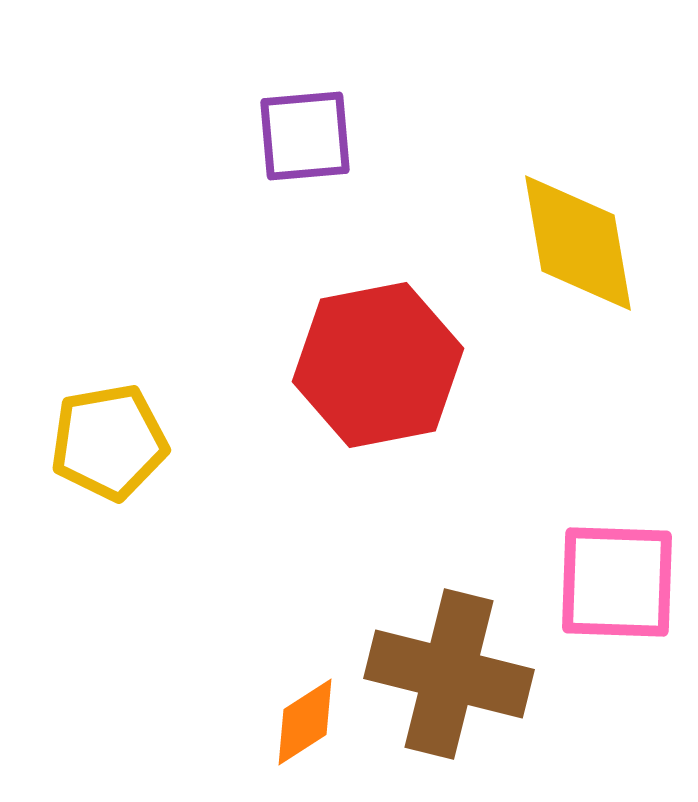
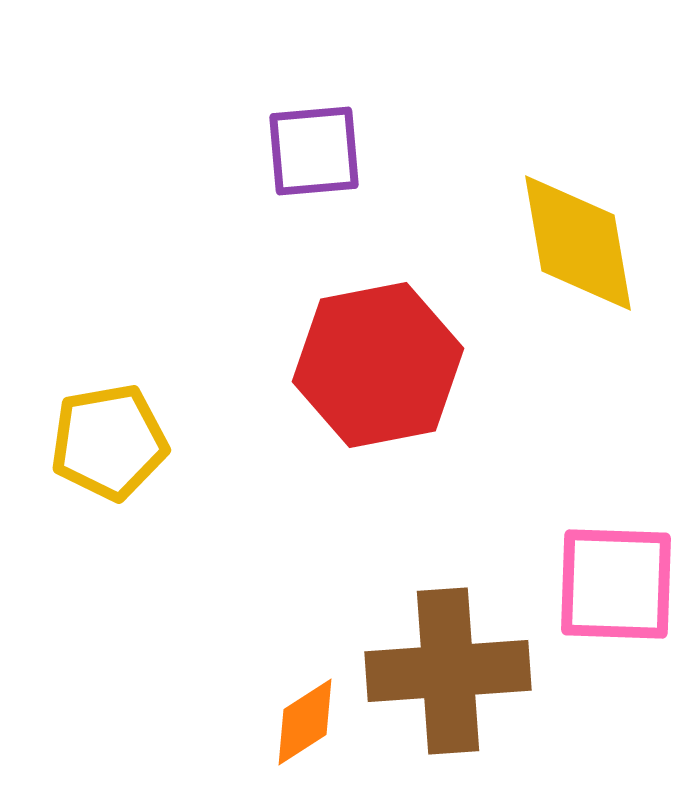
purple square: moved 9 px right, 15 px down
pink square: moved 1 px left, 2 px down
brown cross: moved 1 px left, 3 px up; rotated 18 degrees counterclockwise
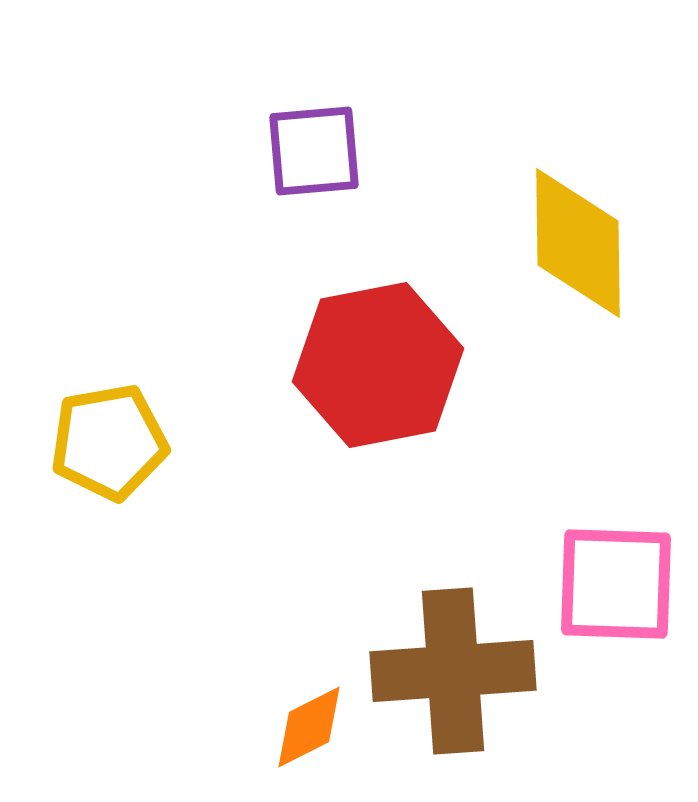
yellow diamond: rotated 9 degrees clockwise
brown cross: moved 5 px right
orange diamond: moved 4 px right, 5 px down; rotated 6 degrees clockwise
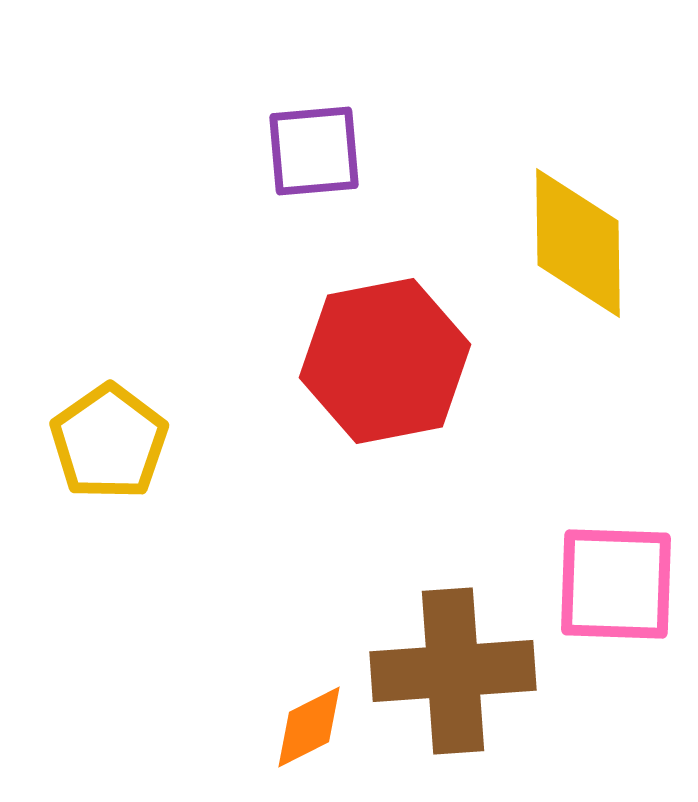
red hexagon: moved 7 px right, 4 px up
yellow pentagon: rotated 25 degrees counterclockwise
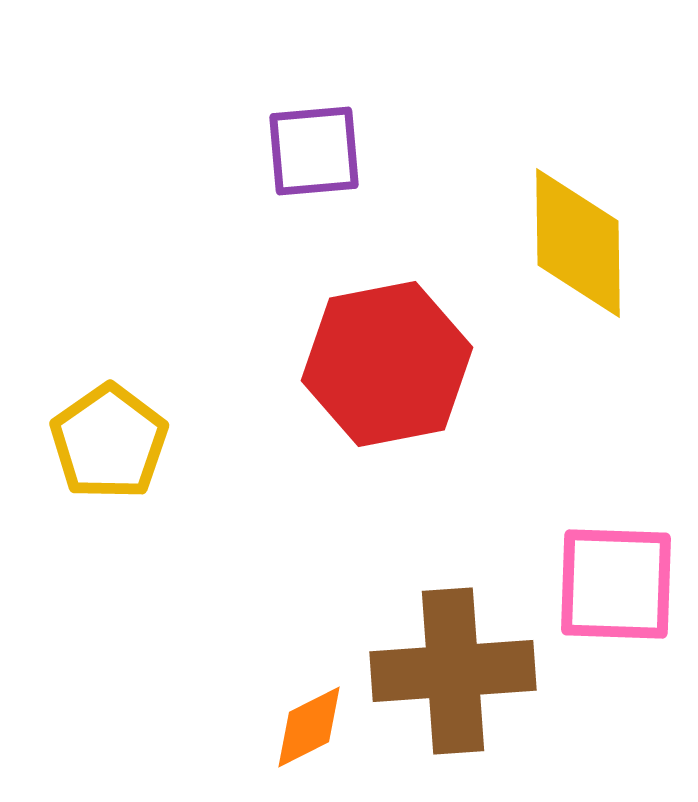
red hexagon: moved 2 px right, 3 px down
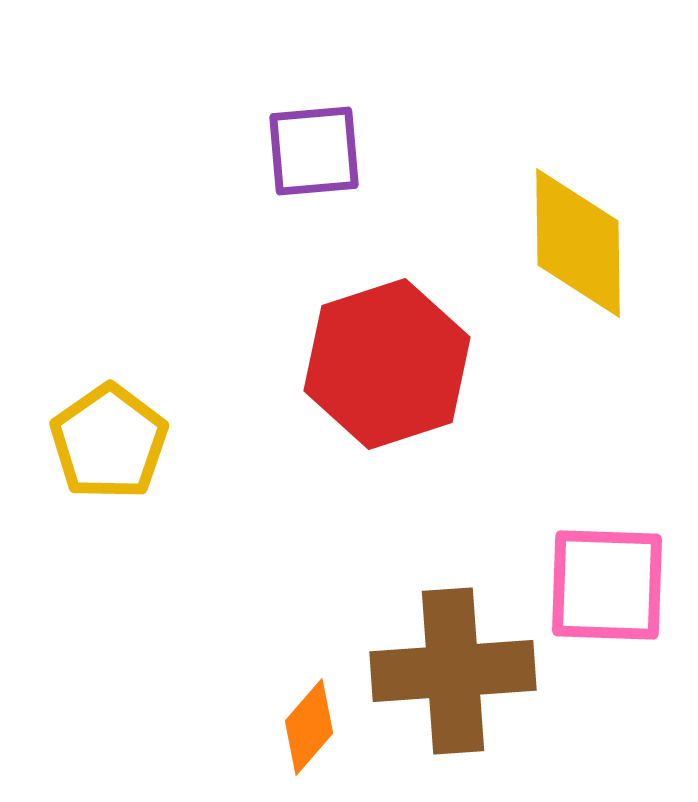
red hexagon: rotated 7 degrees counterclockwise
pink square: moved 9 px left, 1 px down
orange diamond: rotated 22 degrees counterclockwise
